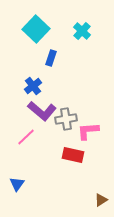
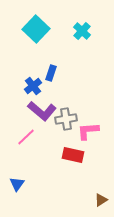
blue rectangle: moved 15 px down
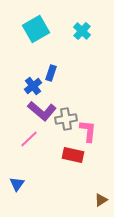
cyan square: rotated 16 degrees clockwise
pink L-shape: rotated 100 degrees clockwise
pink line: moved 3 px right, 2 px down
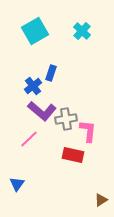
cyan square: moved 1 px left, 2 px down
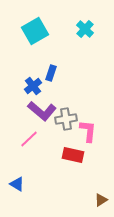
cyan cross: moved 3 px right, 2 px up
blue triangle: rotated 35 degrees counterclockwise
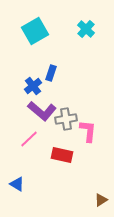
cyan cross: moved 1 px right
red rectangle: moved 11 px left
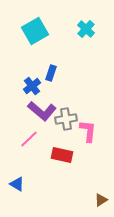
blue cross: moved 1 px left
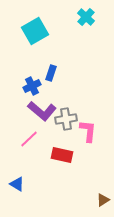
cyan cross: moved 12 px up
blue cross: rotated 12 degrees clockwise
brown triangle: moved 2 px right
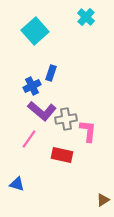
cyan square: rotated 12 degrees counterclockwise
pink line: rotated 12 degrees counterclockwise
blue triangle: rotated 14 degrees counterclockwise
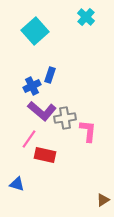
blue rectangle: moved 1 px left, 2 px down
gray cross: moved 1 px left, 1 px up
red rectangle: moved 17 px left
